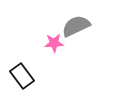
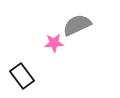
gray semicircle: moved 1 px right, 1 px up
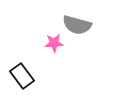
gray semicircle: rotated 140 degrees counterclockwise
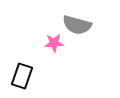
black rectangle: rotated 55 degrees clockwise
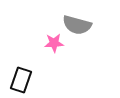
black rectangle: moved 1 px left, 4 px down
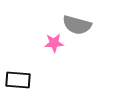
black rectangle: moved 3 px left; rotated 75 degrees clockwise
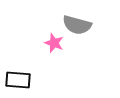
pink star: rotated 24 degrees clockwise
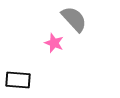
gray semicircle: moved 3 px left, 6 px up; rotated 148 degrees counterclockwise
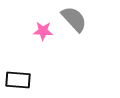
pink star: moved 11 px left, 12 px up; rotated 18 degrees counterclockwise
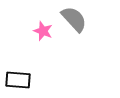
pink star: rotated 18 degrees clockwise
